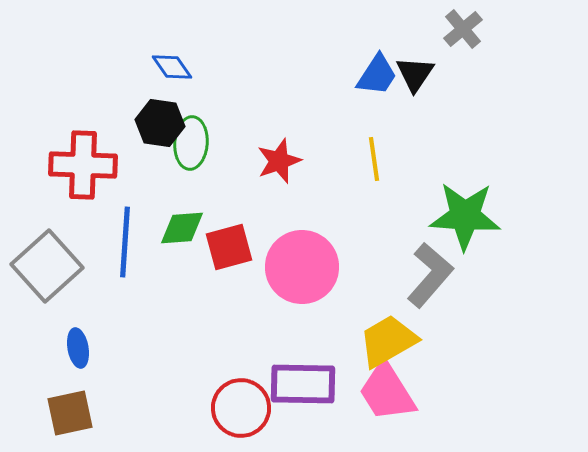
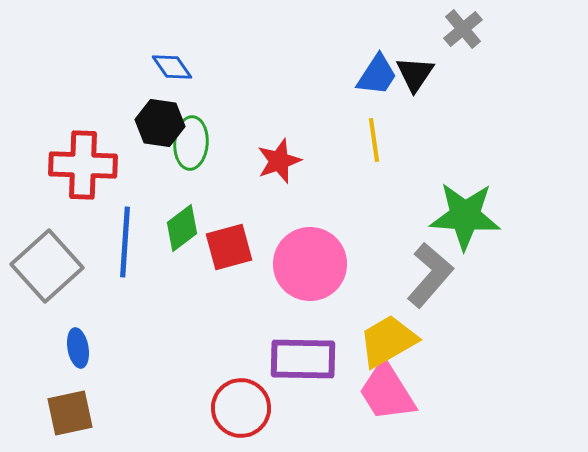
yellow line: moved 19 px up
green diamond: rotated 33 degrees counterclockwise
pink circle: moved 8 px right, 3 px up
purple rectangle: moved 25 px up
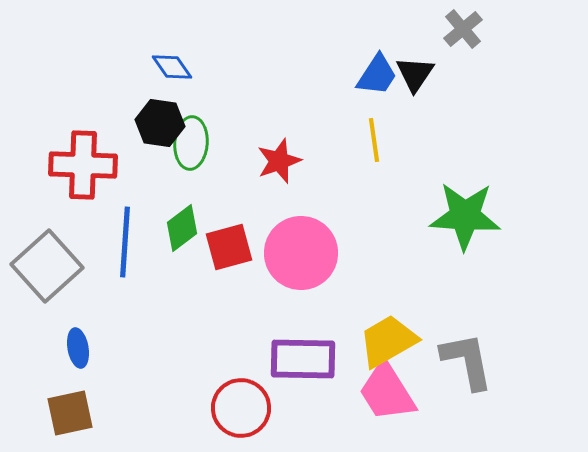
pink circle: moved 9 px left, 11 px up
gray L-shape: moved 37 px right, 86 px down; rotated 52 degrees counterclockwise
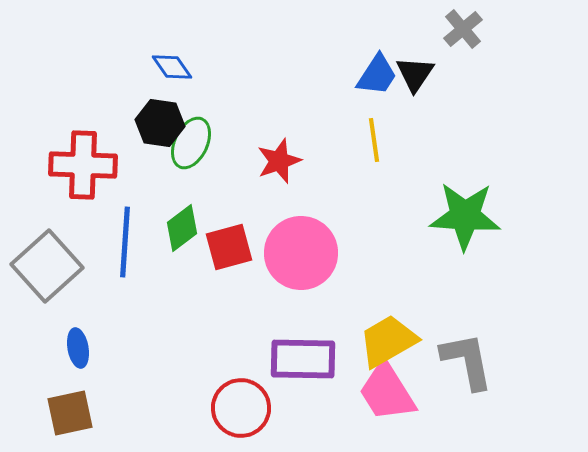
green ellipse: rotated 21 degrees clockwise
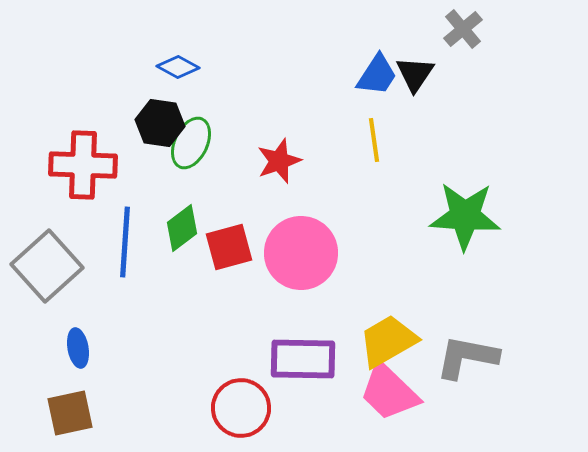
blue diamond: moved 6 px right; rotated 27 degrees counterclockwise
gray L-shape: moved 4 px up; rotated 68 degrees counterclockwise
pink trapezoid: moved 2 px right; rotated 14 degrees counterclockwise
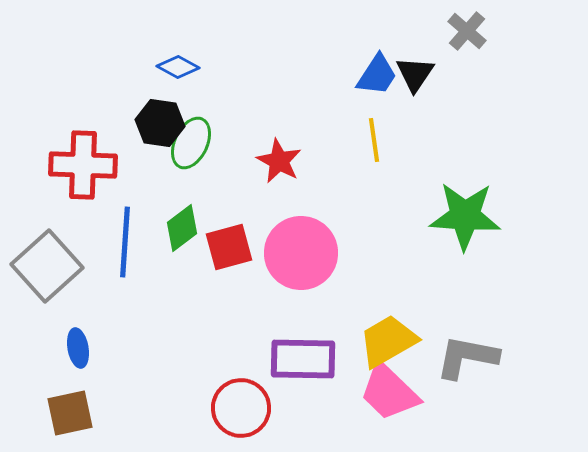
gray cross: moved 4 px right, 2 px down; rotated 9 degrees counterclockwise
red star: rotated 24 degrees counterclockwise
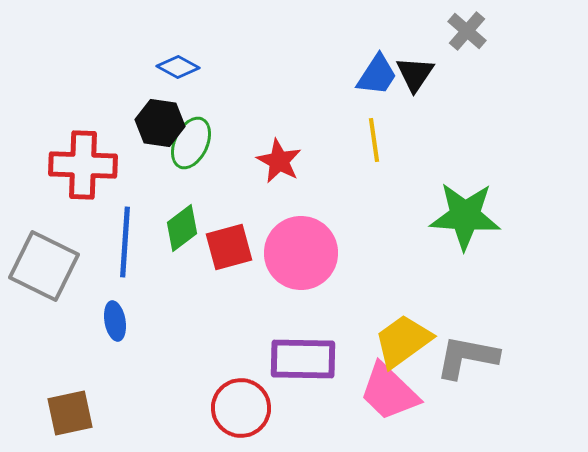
gray square: moved 3 px left; rotated 22 degrees counterclockwise
yellow trapezoid: moved 15 px right; rotated 6 degrees counterclockwise
blue ellipse: moved 37 px right, 27 px up
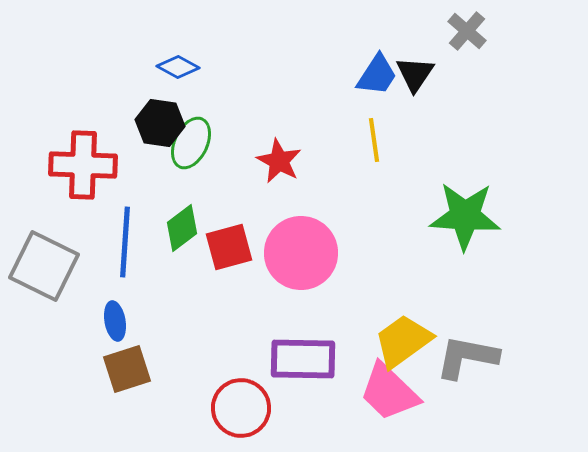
brown square: moved 57 px right, 44 px up; rotated 6 degrees counterclockwise
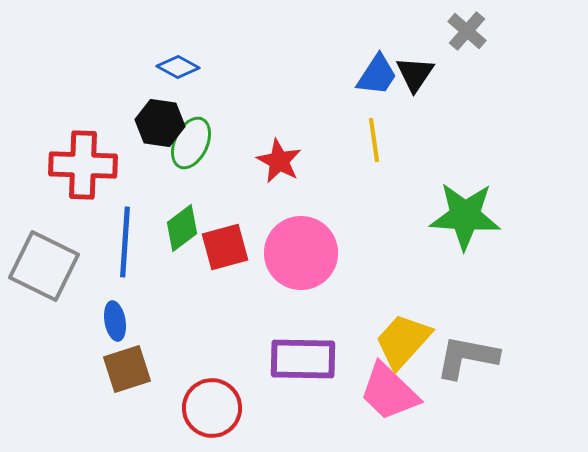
red square: moved 4 px left
yellow trapezoid: rotated 12 degrees counterclockwise
red circle: moved 29 px left
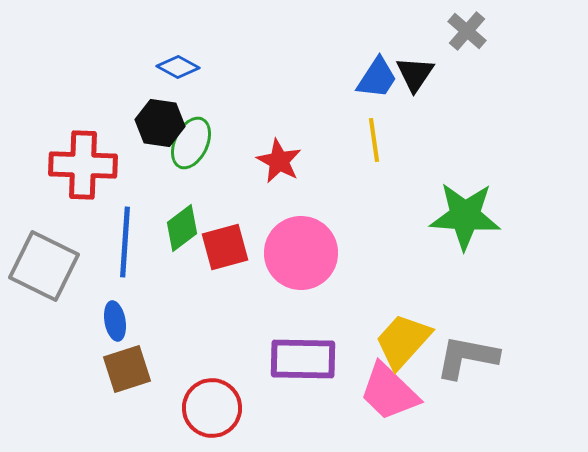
blue trapezoid: moved 3 px down
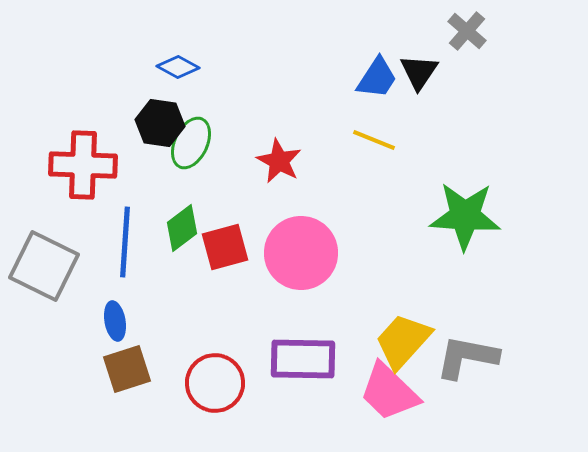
black triangle: moved 4 px right, 2 px up
yellow line: rotated 60 degrees counterclockwise
red circle: moved 3 px right, 25 px up
